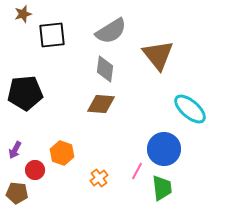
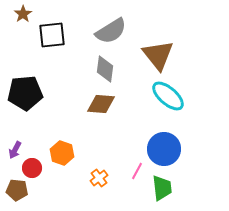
brown star: rotated 18 degrees counterclockwise
cyan ellipse: moved 22 px left, 13 px up
red circle: moved 3 px left, 2 px up
brown pentagon: moved 3 px up
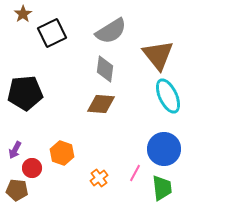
black square: moved 2 px up; rotated 20 degrees counterclockwise
cyan ellipse: rotated 24 degrees clockwise
pink line: moved 2 px left, 2 px down
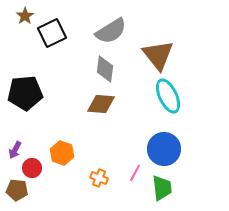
brown star: moved 2 px right, 2 px down
orange cross: rotated 30 degrees counterclockwise
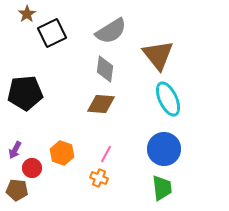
brown star: moved 2 px right, 2 px up
cyan ellipse: moved 3 px down
pink line: moved 29 px left, 19 px up
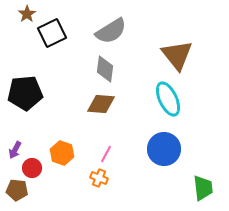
brown triangle: moved 19 px right
green trapezoid: moved 41 px right
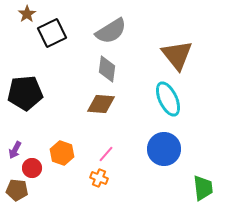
gray diamond: moved 2 px right
pink line: rotated 12 degrees clockwise
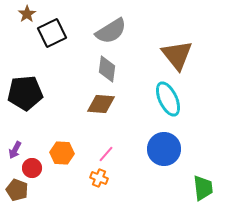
orange hexagon: rotated 15 degrees counterclockwise
brown pentagon: rotated 15 degrees clockwise
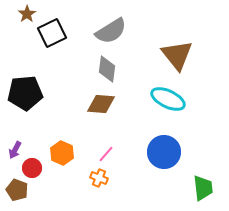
cyan ellipse: rotated 40 degrees counterclockwise
blue circle: moved 3 px down
orange hexagon: rotated 20 degrees clockwise
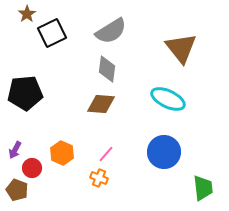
brown triangle: moved 4 px right, 7 px up
